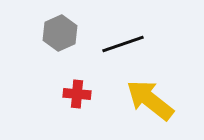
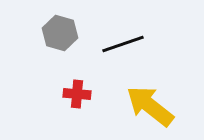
gray hexagon: rotated 20 degrees counterclockwise
yellow arrow: moved 6 px down
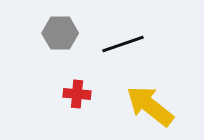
gray hexagon: rotated 16 degrees counterclockwise
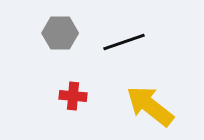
black line: moved 1 px right, 2 px up
red cross: moved 4 px left, 2 px down
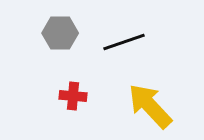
yellow arrow: rotated 9 degrees clockwise
